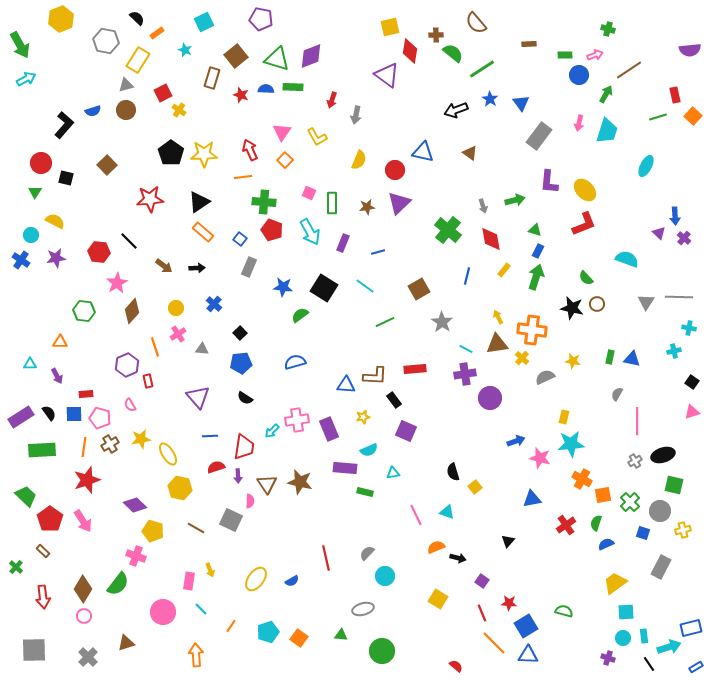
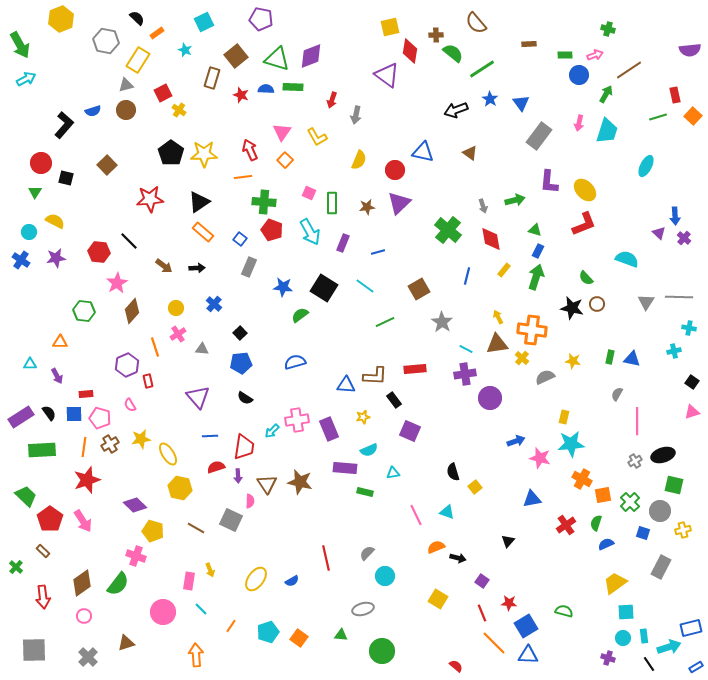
cyan circle at (31, 235): moved 2 px left, 3 px up
purple square at (406, 431): moved 4 px right
brown diamond at (83, 589): moved 1 px left, 6 px up; rotated 24 degrees clockwise
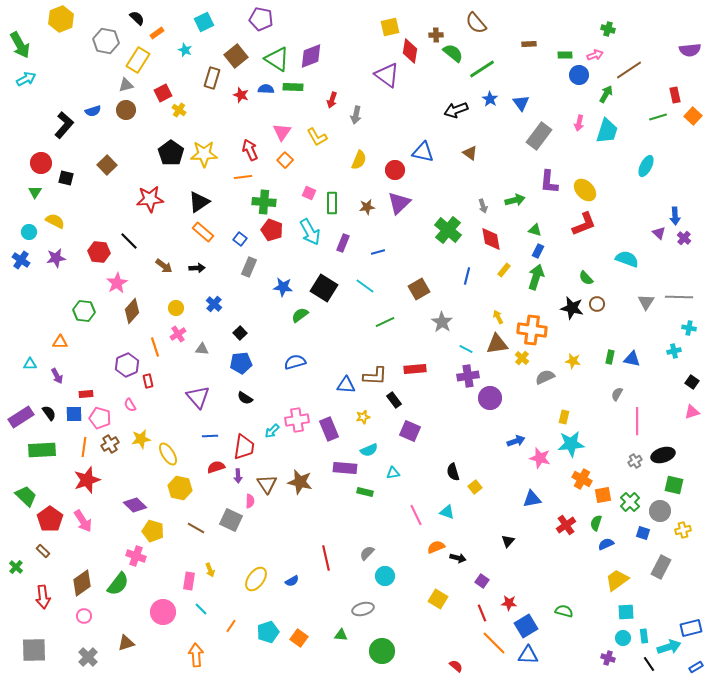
green triangle at (277, 59): rotated 16 degrees clockwise
purple cross at (465, 374): moved 3 px right, 2 px down
yellow trapezoid at (615, 583): moved 2 px right, 3 px up
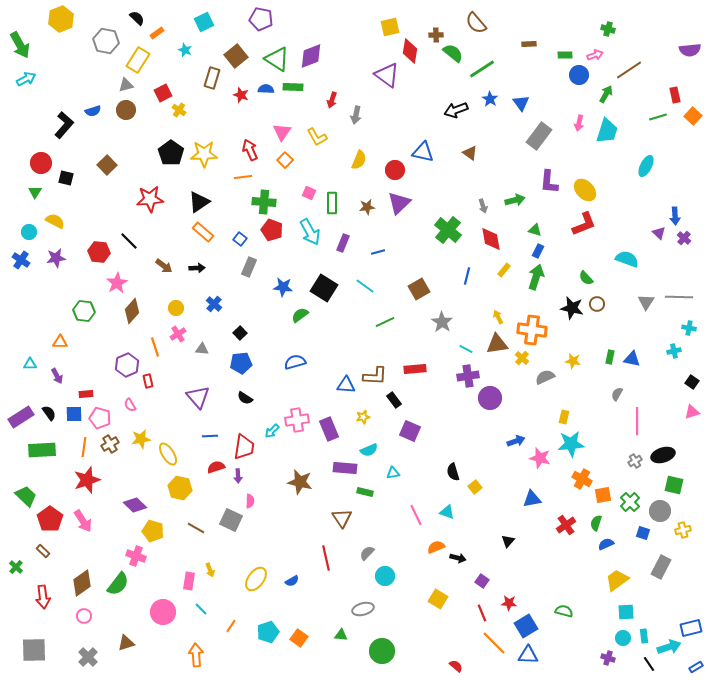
brown triangle at (267, 484): moved 75 px right, 34 px down
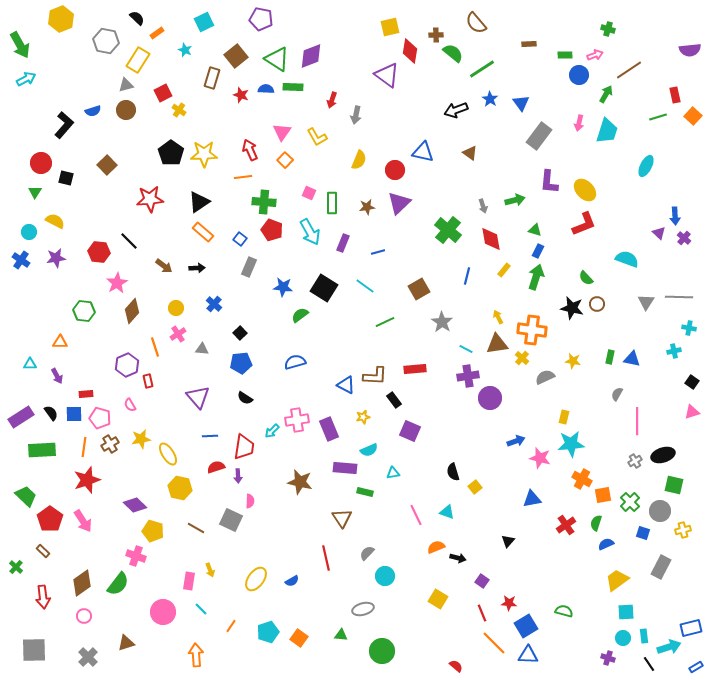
blue triangle at (346, 385): rotated 24 degrees clockwise
black semicircle at (49, 413): moved 2 px right
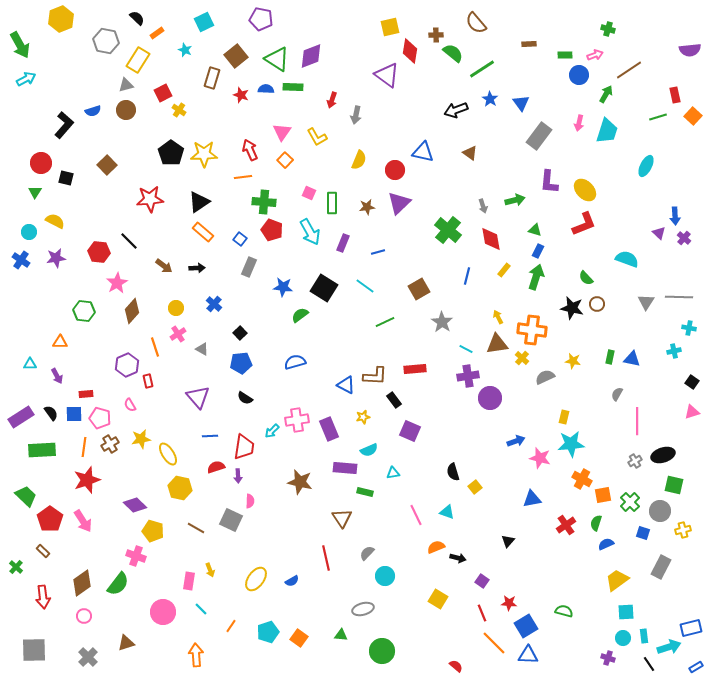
gray triangle at (202, 349): rotated 24 degrees clockwise
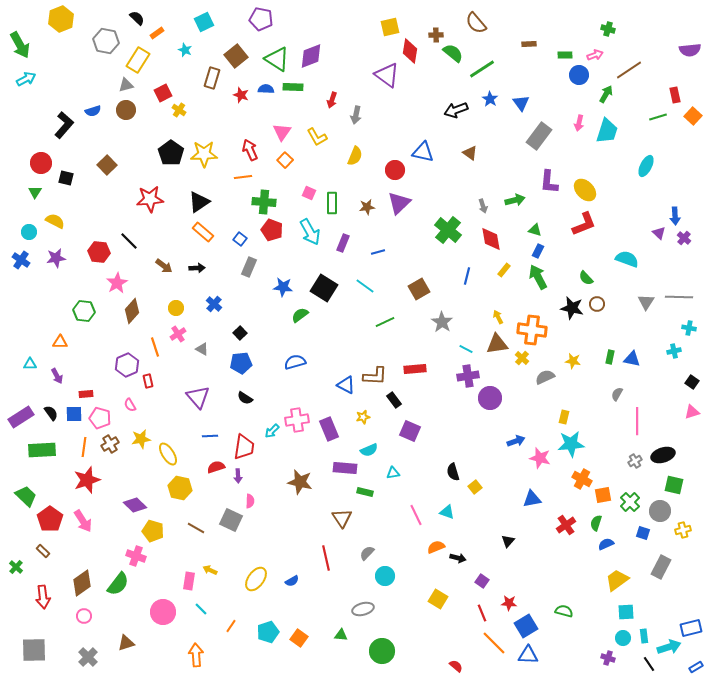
yellow semicircle at (359, 160): moved 4 px left, 4 px up
green arrow at (536, 277): moved 2 px right; rotated 45 degrees counterclockwise
yellow arrow at (210, 570): rotated 136 degrees clockwise
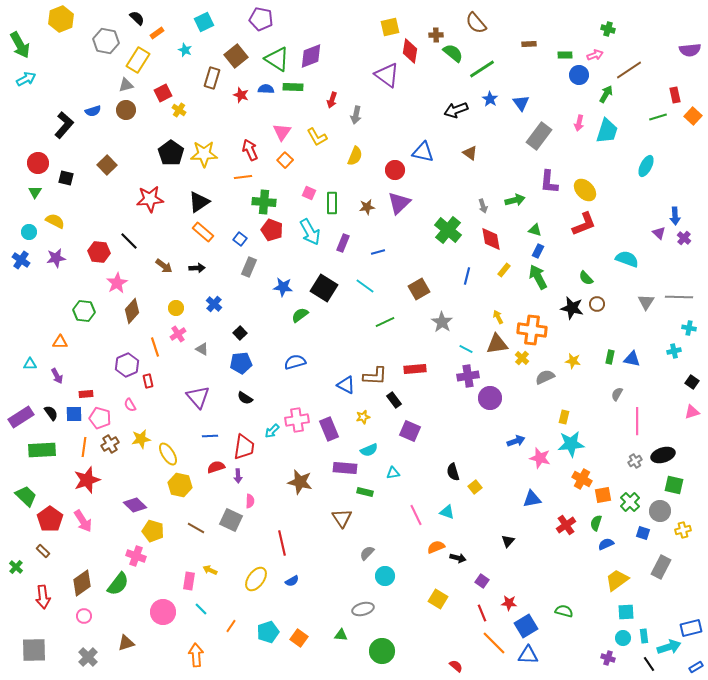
red circle at (41, 163): moved 3 px left
yellow hexagon at (180, 488): moved 3 px up
red line at (326, 558): moved 44 px left, 15 px up
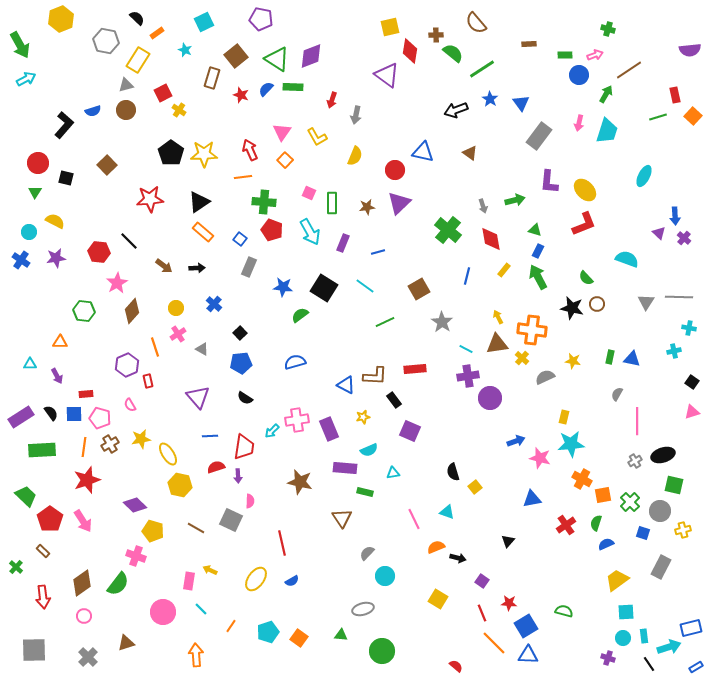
blue semicircle at (266, 89): rotated 49 degrees counterclockwise
cyan ellipse at (646, 166): moved 2 px left, 10 px down
pink line at (416, 515): moved 2 px left, 4 px down
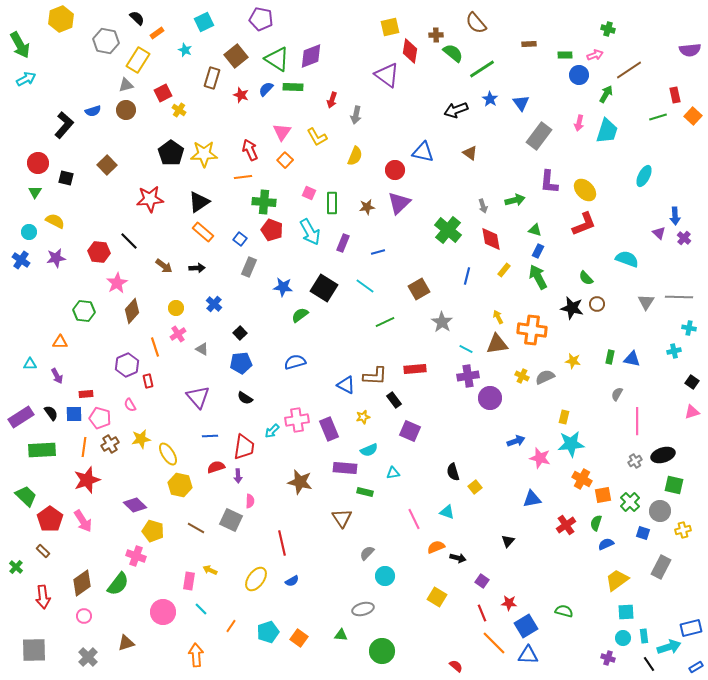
yellow cross at (522, 358): moved 18 px down; rotated 16 degrees counterclockwise
yellow square at (438, 599): moved 1 px left, 2 px up
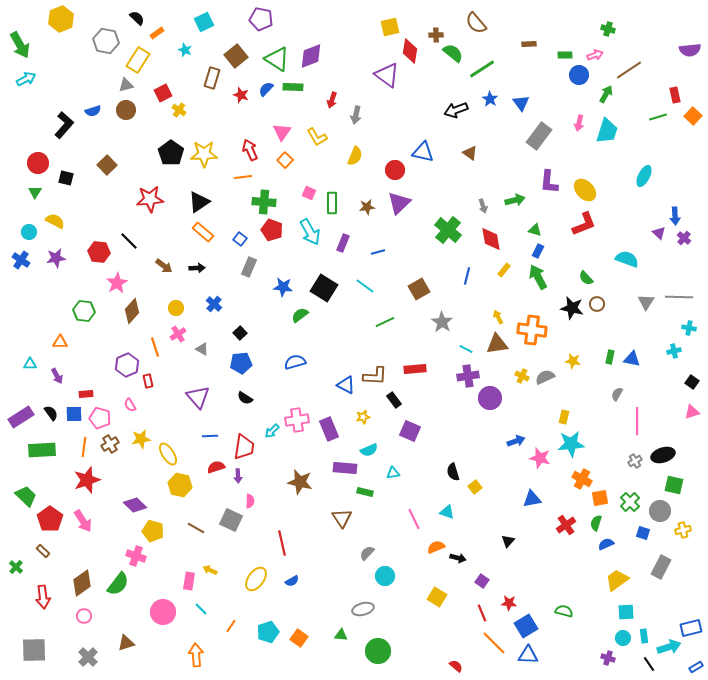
orange square at (603, 495): moved 3 px left, 3 px down
green circle at (382, 651): moved 4 px left
